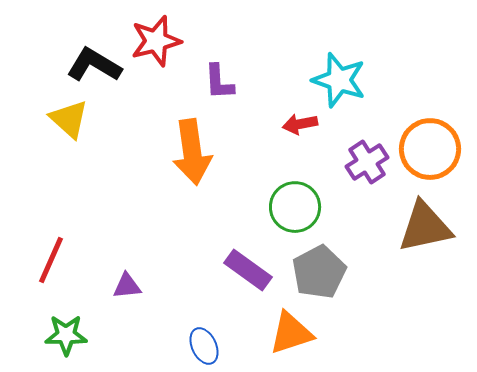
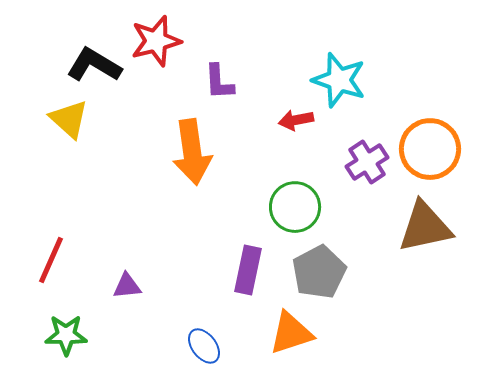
red arrow: moved 4 px left, 4 px up
purple rectangle: rotated 66 degrees clockwise
blue ellipse: rotated 12 degrees counterclockwise
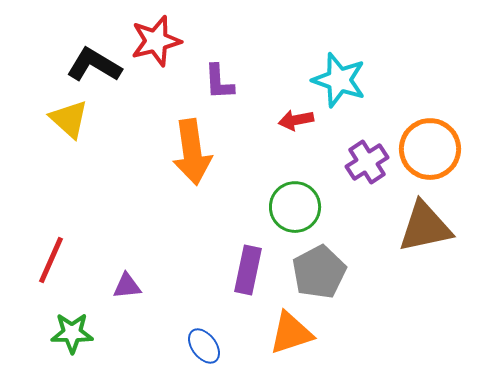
green star: moved 6 px right, 2 px up
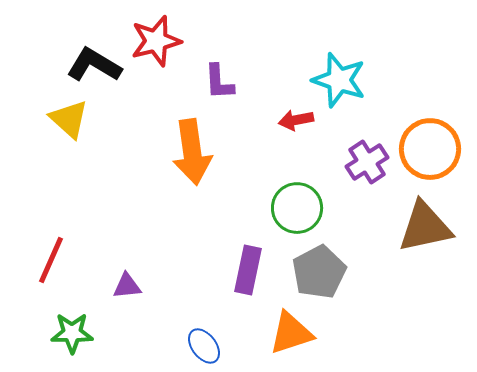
green circle: moved 2 px right, 1 px down
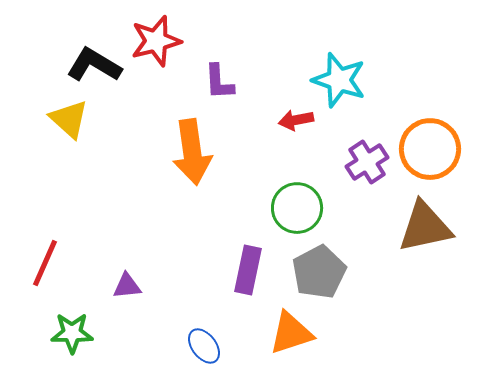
red line: moved 6 px left, 3 px down
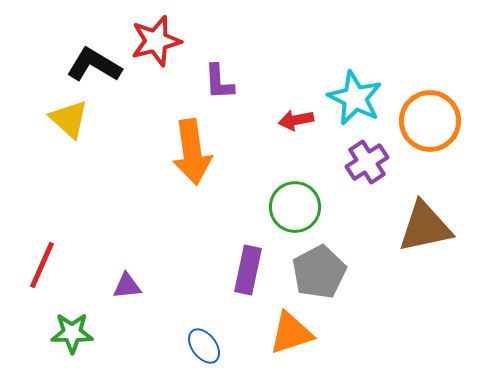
cyan star: moved 16 px right, 18 px down; rotated 8 degrees clockwise
orange circle: moved 28 px up
green circle: moved 2 px left, 1 px up
red line: moved 3 px left, 2 px down
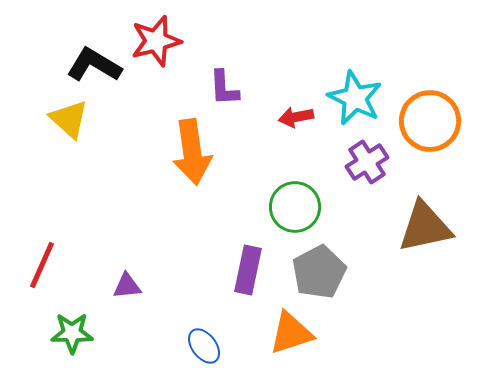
purple L-shape: moved 5 px right, 6 px down
red arrow: moved 3 px up
